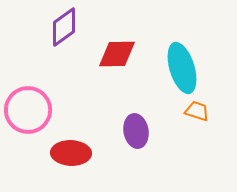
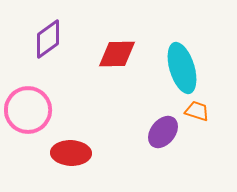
purple diamond: moved 16 px left, 12 px down
purple ellipse: moved 27 px right, 1 px down; rotated 48 degrees clockwise
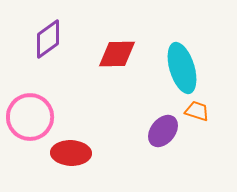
pink circle: moved 2 px right, 7 px down
purple ellipse: moved 1 px up
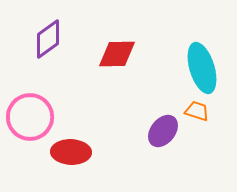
cyan ellipse: moved 20 px right
red ellipse: moved 1 px up
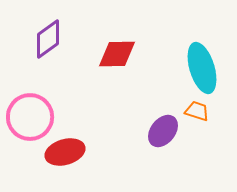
red ellipse: moved 6 px left; rotated 18 degrees counterclockwise
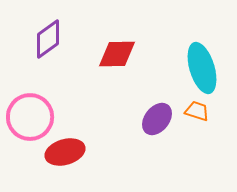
purple ellipse: moved 6 px left, 12 px up
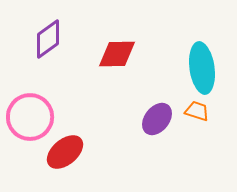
cyan ellipse: rotated 9 degrees clockwise
red ellipse: rotated 24 degrees counterclockwise
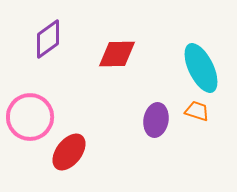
cyan ellipse: moved 1 px left; rotated 18 degrees counterclockwise
purple ellipse: moved 1 px left, 1 px down; rotated 28 degrees counterclockwise
red ellipse: moved 4 px right; rotated 12 degrees counterclockwise
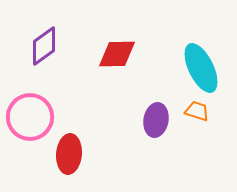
purple diamond: moved 4 px left, 7 px down
red ellipse: moved 2 px down; rotated 33 degrees counterclockwise
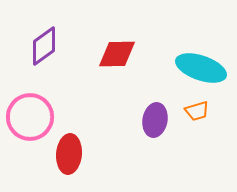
cyan ellipse: rotated 45 degrees counterclockwise
orange trapezoid: rotated 145 degrees clockwise
purple ellipse: moved 1 px left
